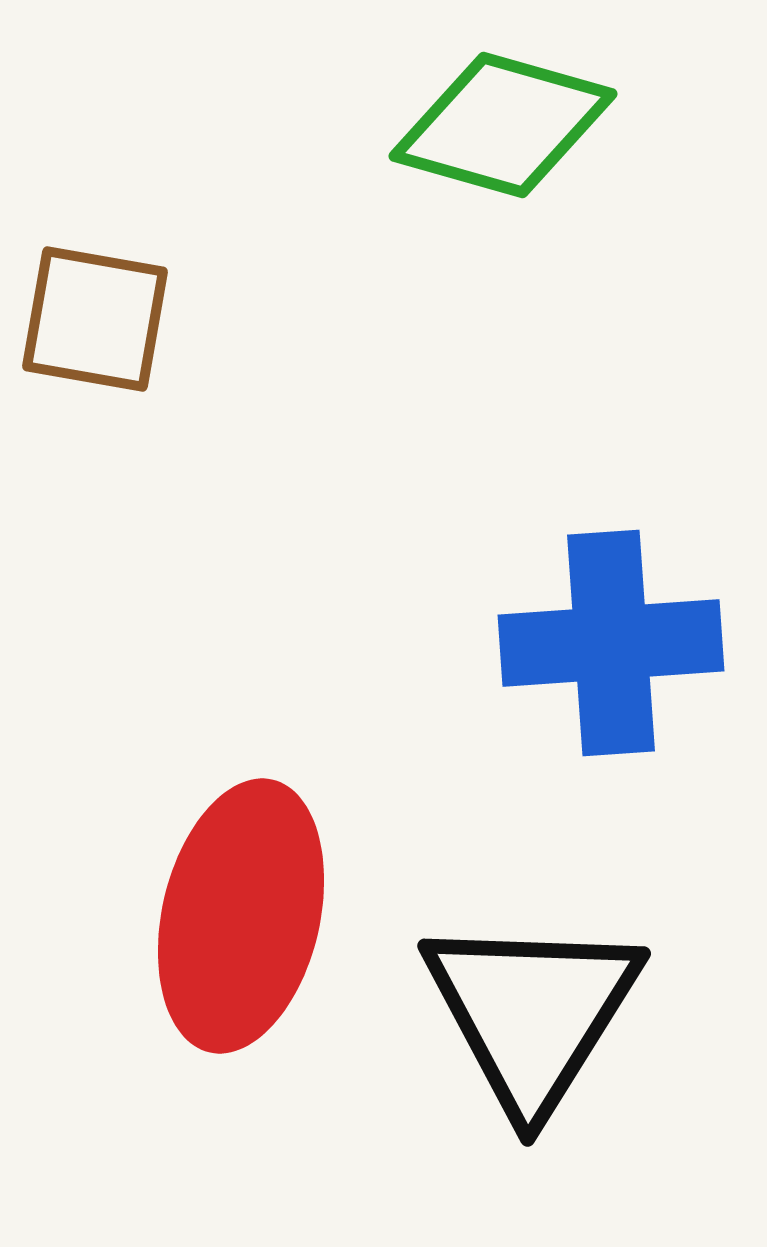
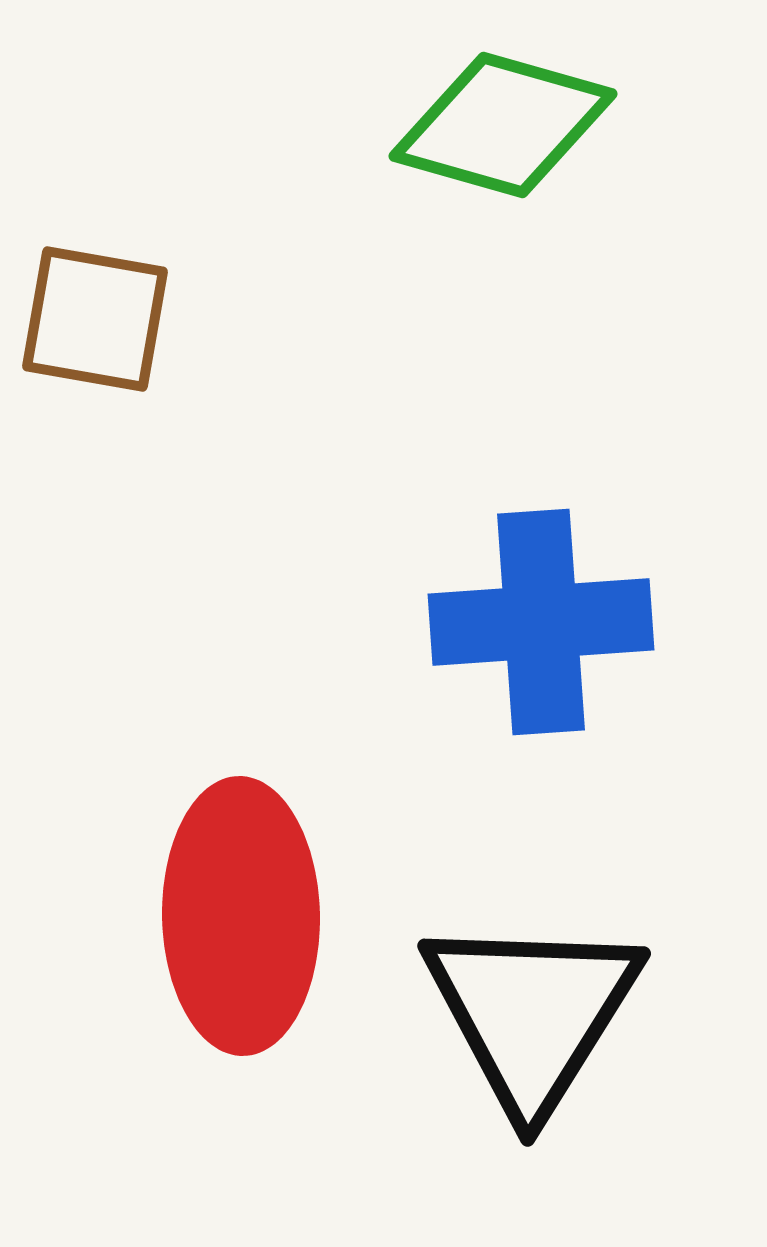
blue cross: moved 70 px left, 21 px up
red ellipse: rotated 14 degrees counterclockwise
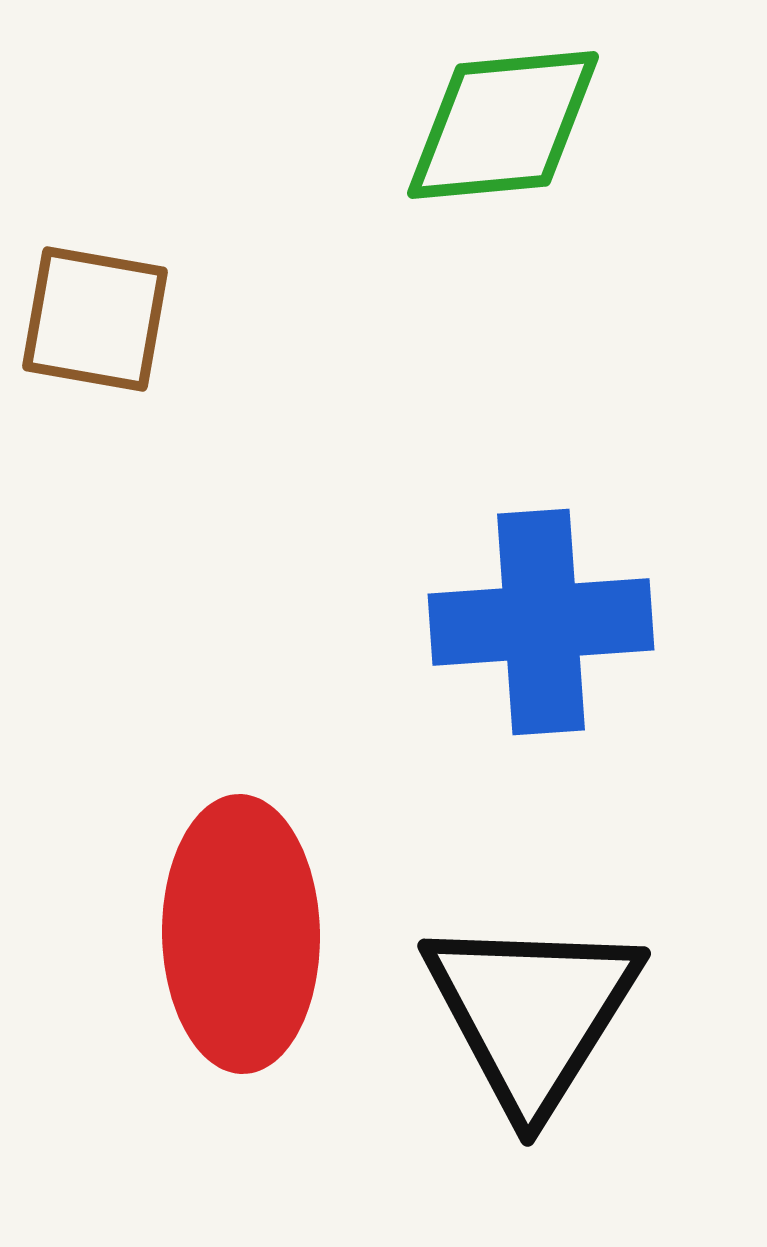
green diamond: rotated 21 degrees counterclockwise
red ellipse: moved 18 px down
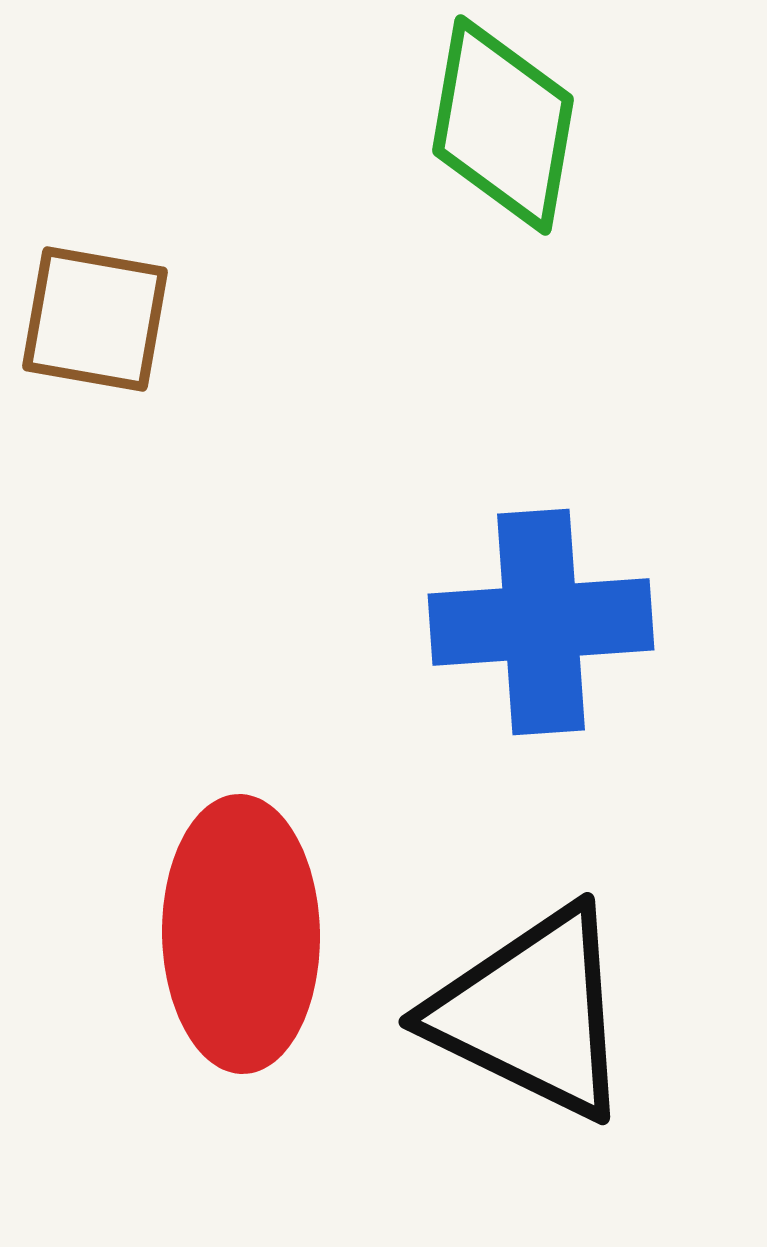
green diamond: rotated 75 degrees counterclockwise
black triangle: rotated 36 degrees counterclockwise
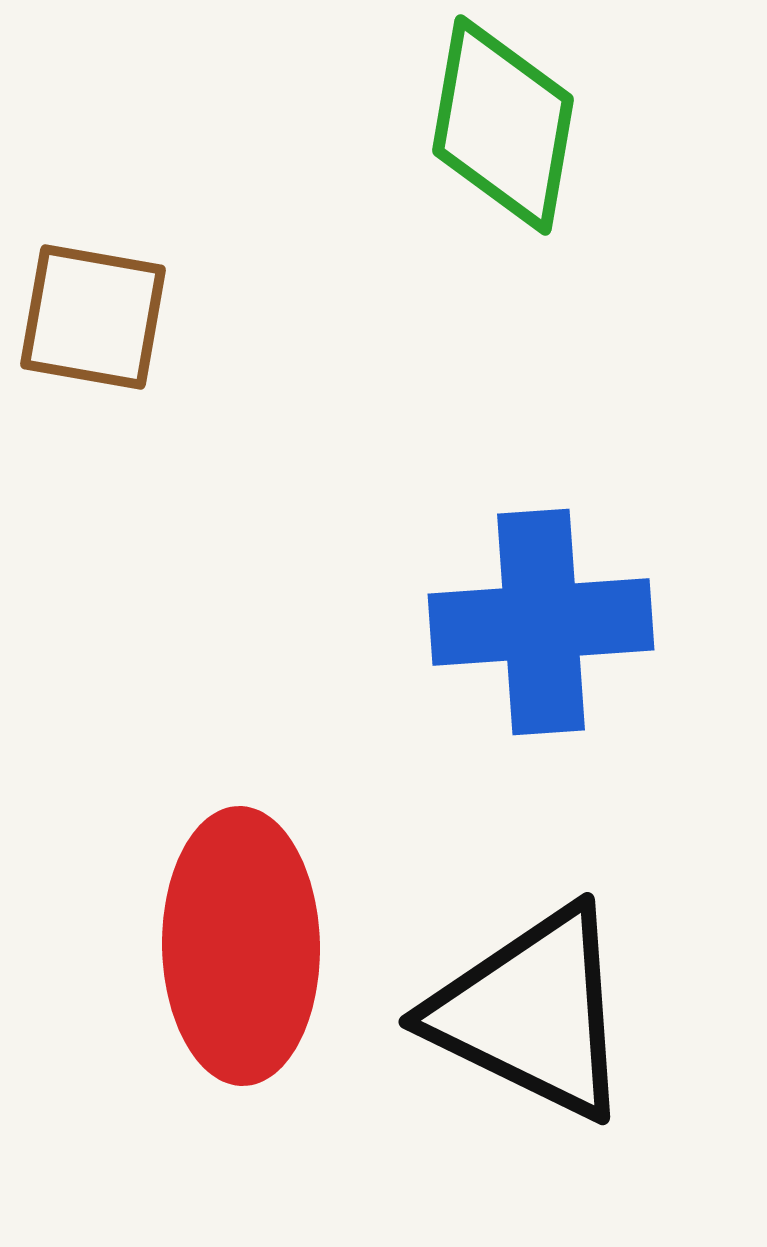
brown square: moved 2 px left, 2 px up
red ellipse: moved 12 px down
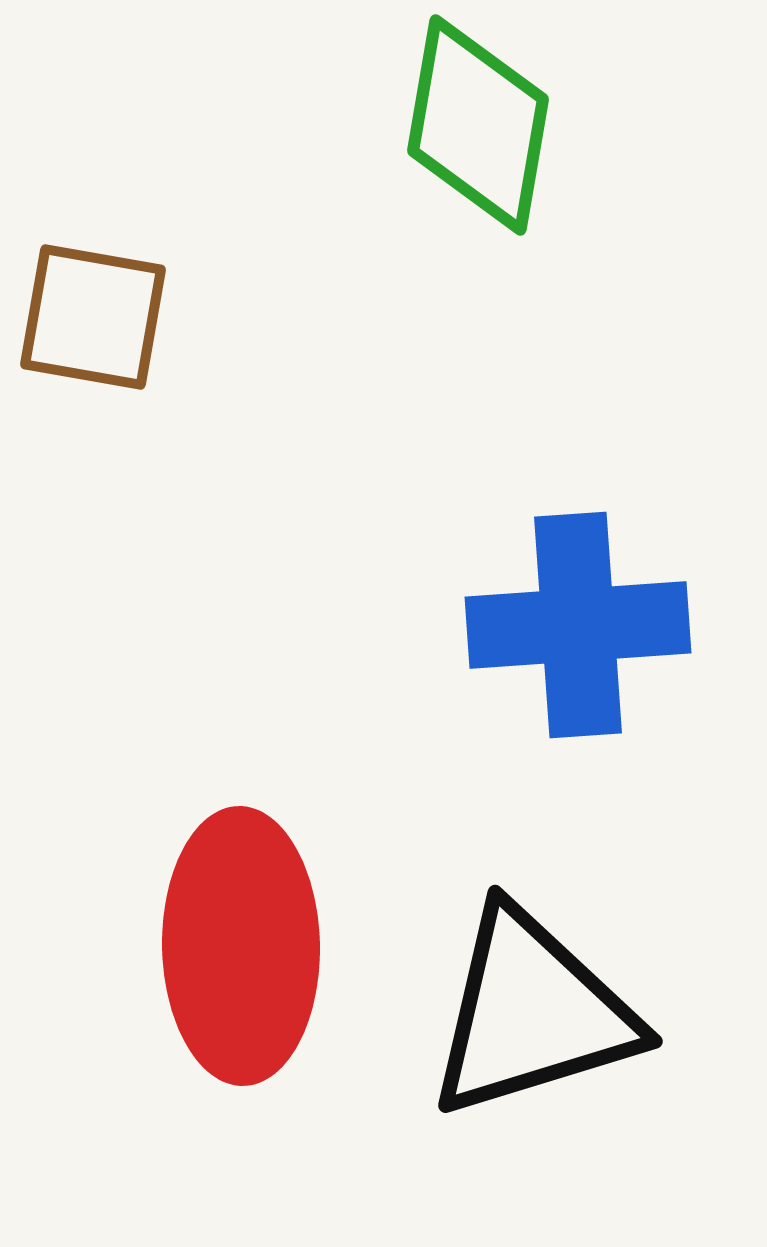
green diamond: moved 25 px left
blue cross: moved 37 px right, 3 px down
black triangle: rotated 43 degrees counterclockwise
